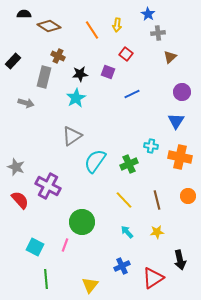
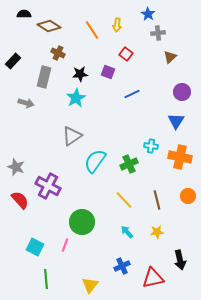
brown cross: moved 3 px up
red triangle: rotated 20 degrees clockwise
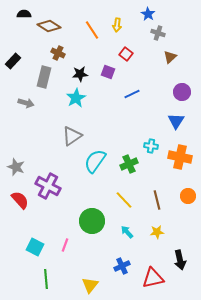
gray cross: rotated 24 degrees clockwise
green circle: moved 10 px right, 1 px up
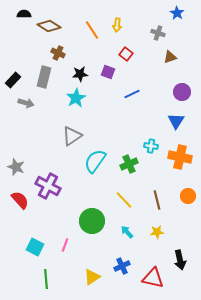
blue star: moved 29 px right, 1 px up
brown triangle: rotated 24 degrees clockwise
black rectangle: moved 19 px down
red triangle: rotated 25 degrees clockwise
yellow triangle: moved 2 px right, 8 px up; rotated 18 degrees clockwise
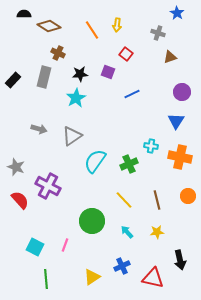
gray arrow: moved 13 px right, 26 px down
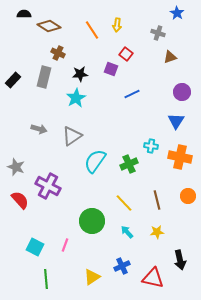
purple square: moved 3 px right, 3 px up
yellow line: moved 3 px down
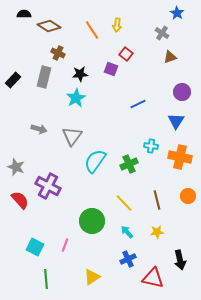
gray cross: moved 4 px right; rotated 16 degrees clockwise
blue line: moved 6 px right, 10 px down
gray triangle: rotated 20 degrees counterclockwise
blue cross: moved 6 px right, 7 px up
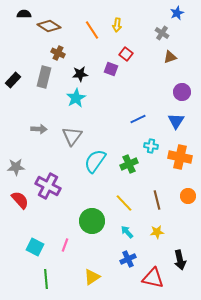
blue star: rotated 16 degrees clockwise
blue line: moved 15 px down
gray arrow: rotated 14 degrees counterclockwise
gray star: rotated 24 degrees counterclockwise
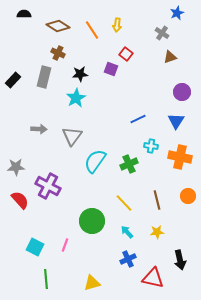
brown diamond: moved 9 px right
yellow triangle: moved 6 px down; rotated 18 degrees clockwise
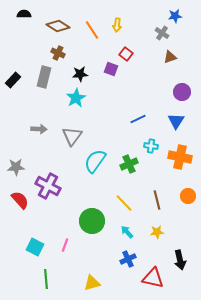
blue star: moved 2 px left, 3 px down; rotated 16 degrees clockwise
